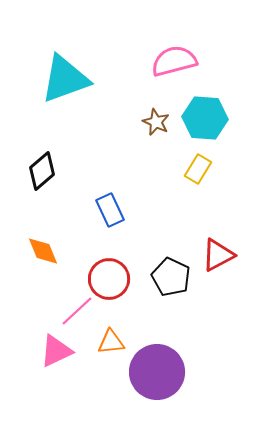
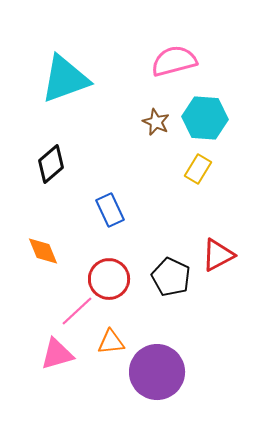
black diamond: moved 9 px right, 7 px up
pink triangle: moved 1 px right, 3 px down; rotated 9 degrees clockwise
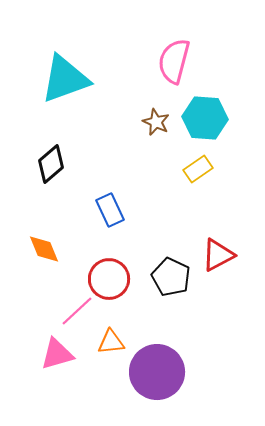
pink semicircle: rotated 60 degrees counterclockwise
yellow rectangle: rotated 24 degrees clockwise
orange diamond: moved 1 px right, 2 px up
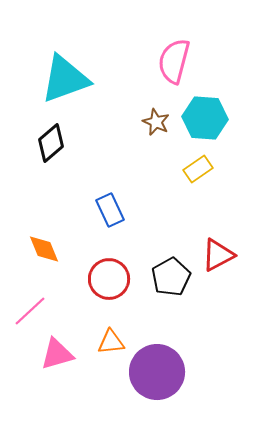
black diamond: moved 21 px up
black pentagon: rotated 18 degrees clockwise
pink line: moved 47 px left
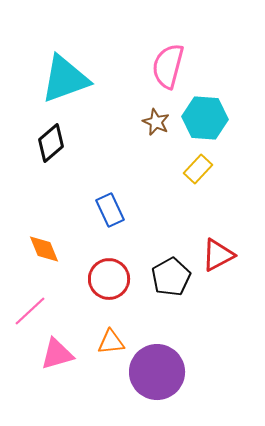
pink semicircle: moved 6 px left, 5 px down
yellow rectangle: rotated 12 degrees counterclockwise
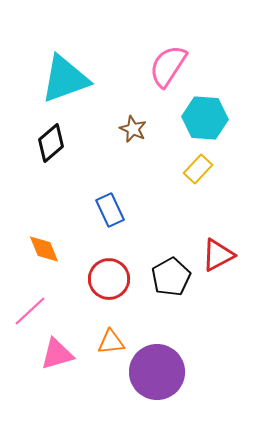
pink semicircle: rotated 18 degrees clockwise
brown star: moved 23 px left, 7 px down
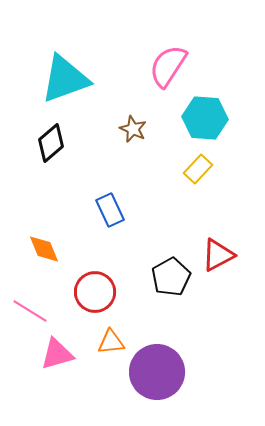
red circle: moved 14 px left, 13 px down
pink line: rotated 75 degrees clockwise
